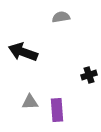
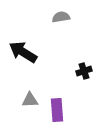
black arrow: rotated 12 degrees clockwise
black cross: moved 5 px left, 4 px up
gray triangle: moved 2 px up
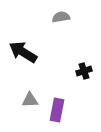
purple rectangle: rotated 15 degrees clockwise
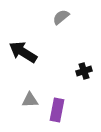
gray semicircle: rotated 30 degrees counterclockwise
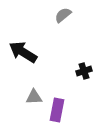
gray semicircle: moved 2 px right, 2 px up
gray triangle: moved 4 px right, 3 px up
